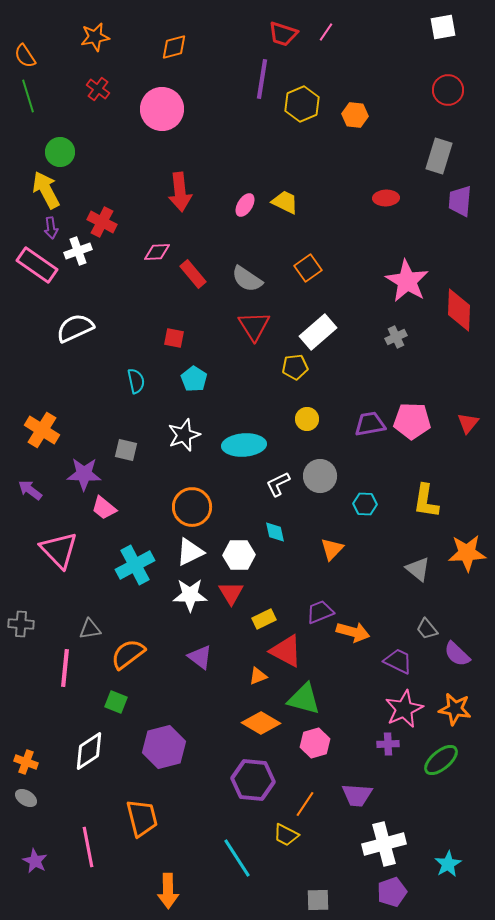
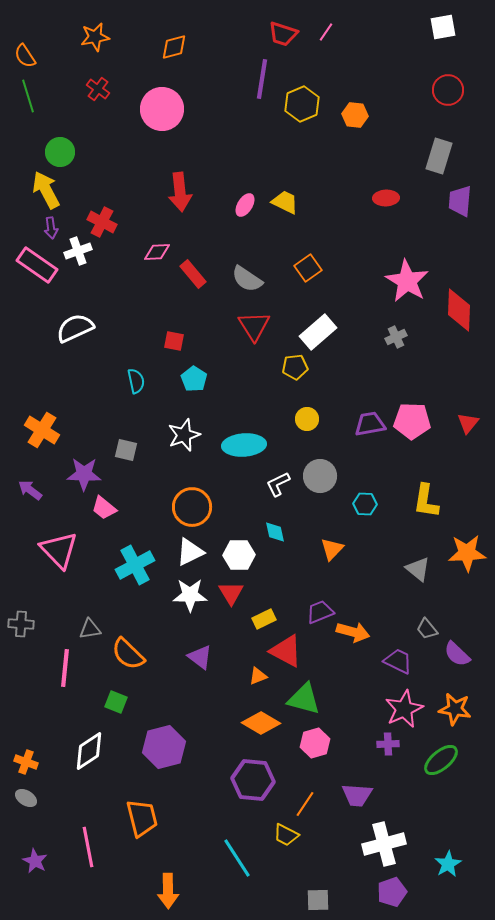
red square at (174, 338): moved 3 px down
orange semicircle at (128, 654): rotated 99 degrees counterclockwise
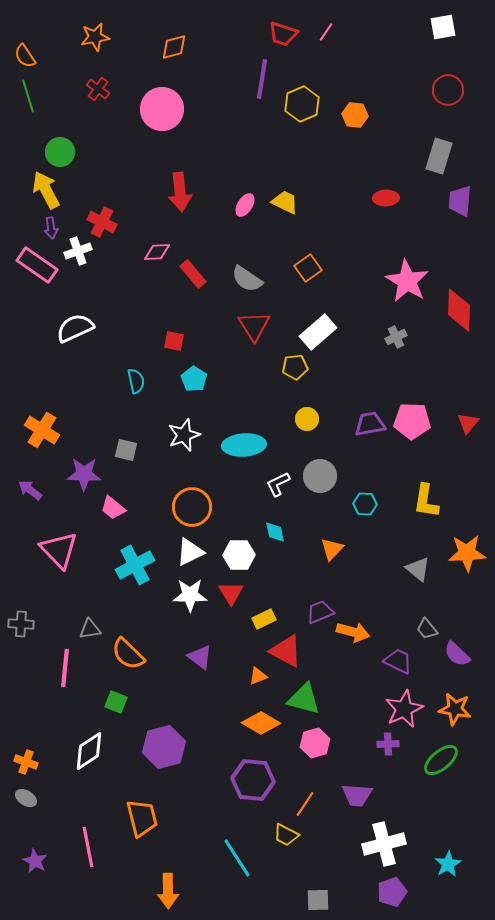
pink trapezoid at (104, 508): moved 9 px right
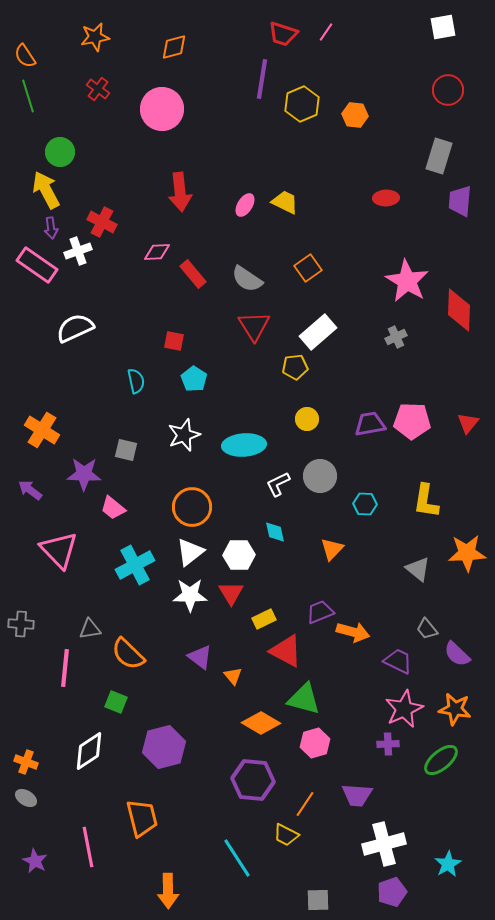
white triangle at (190, 552): rotated 12 degrees counterclockwise
orange triangle at (258, 676): moved 25 px left; rotated 48 degrees counterclockwise
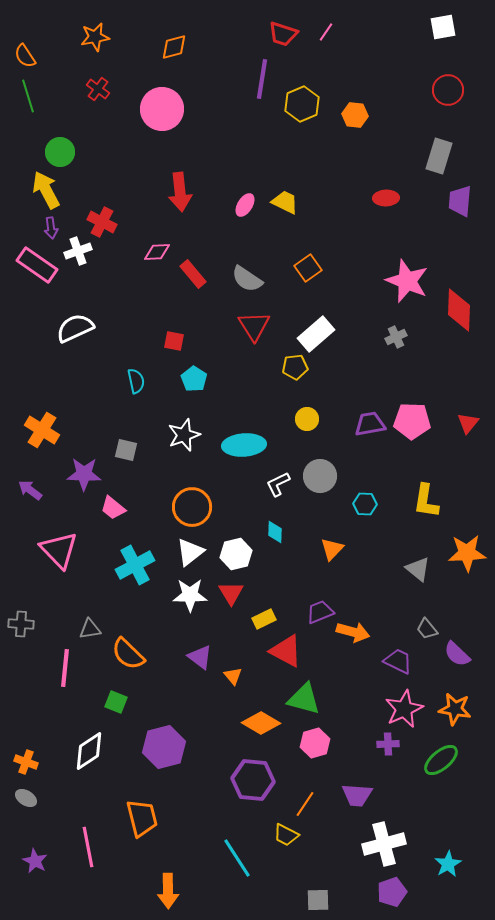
pink star at (407, 281): rotated 9 degrees counterclockwise
white rectangle at (318, 332): moved 2 px left, 2 px down
cyan diamond at (275, 532): rotated 15 degrees clockwise
white hexagon at (239, 555): moved 3 px left, 1 px up; rotated 12 degrees counterclockwise
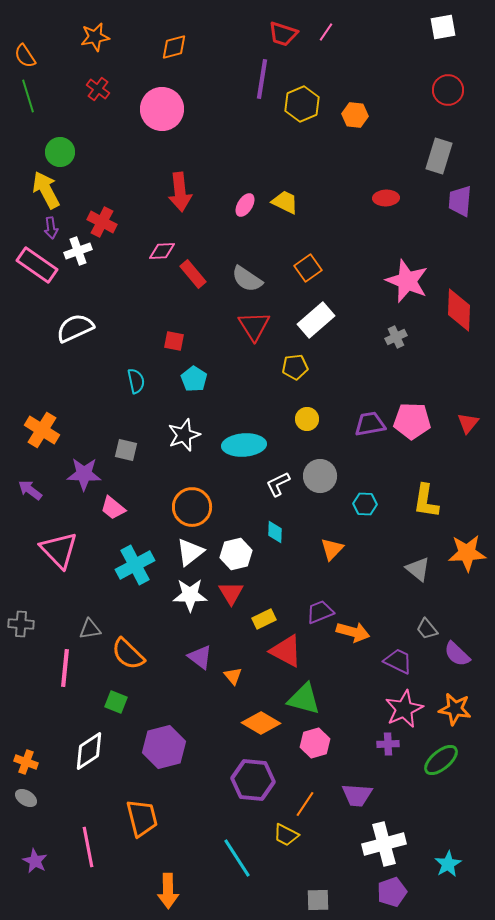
pink diamond at (157, 252): moved 5 px right, 1 px up
white rectangle at (316, 334): moved 14 px up
